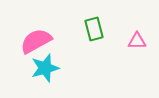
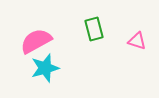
pink triangle: rotated 18 degrees clockwise
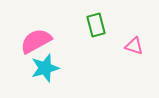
green rectangle: moved 2 px right, 4 px up
pink triangle: moved 3 px left, 5 px down
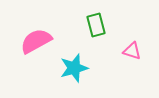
pink triangle: moved 2 px left, 5 px down
cyan star: moved 29 px right
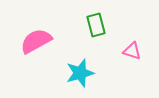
cyan star: moved 6 px right, 5 px down
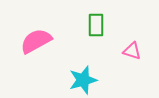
green rectangle: rotated 15 degrees clockwise
cyan star: moved 3 px right, 7 px down
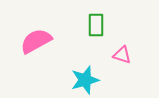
pink triangle: moved 10 px left, 4 px down
cyan star: moved 2 px right
